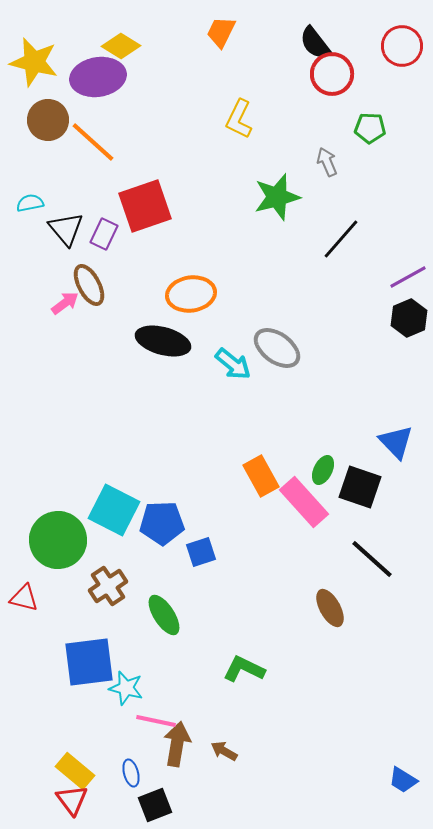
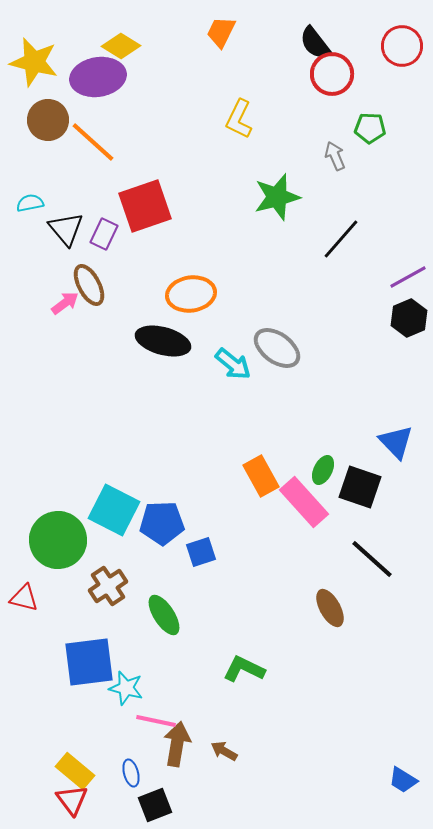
gray arrow at (327, 162): moved 8 px right, 6 px up
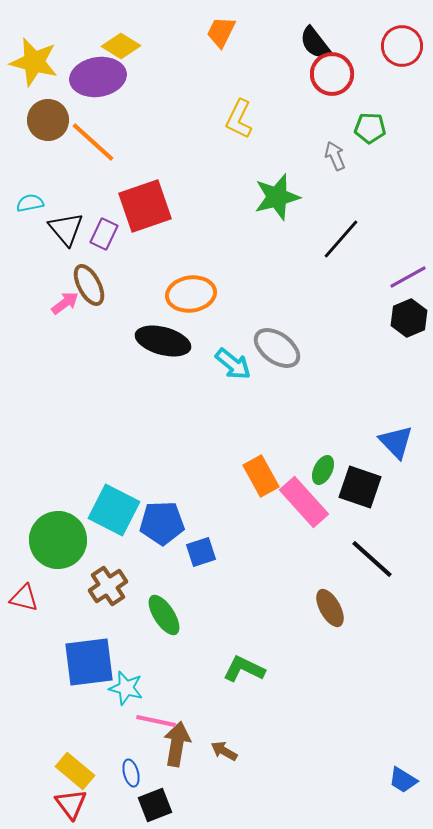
red triangle at (72, 800): moved 1 px left, 4 px down
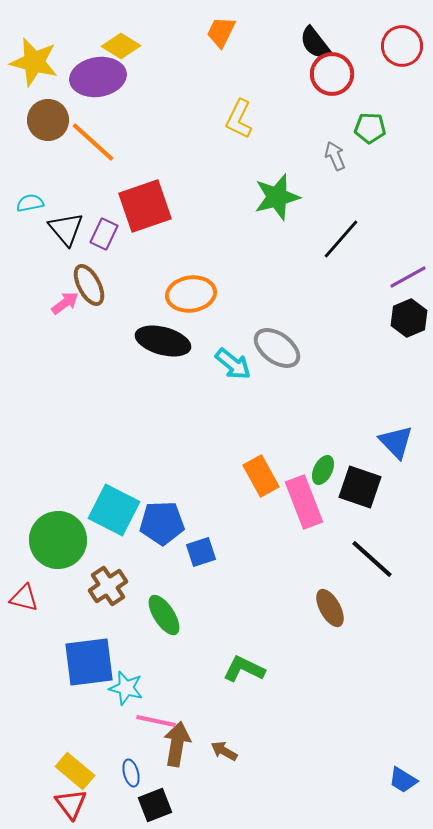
pink rectangle at (304, 502): rotated 21 degrees clockwise
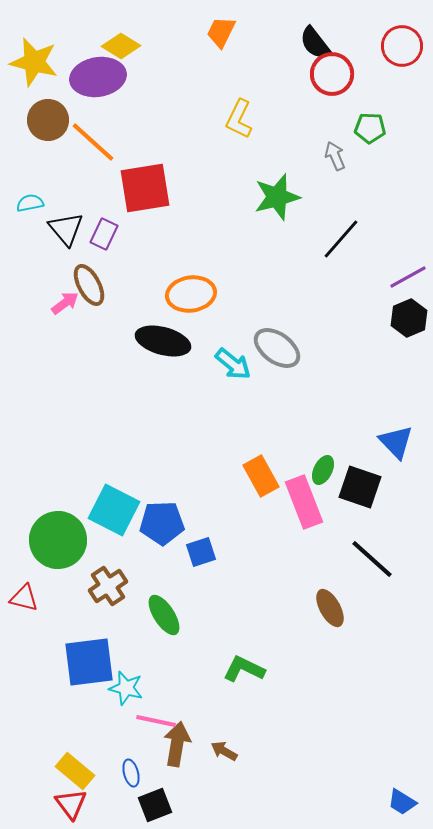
red square at (145, 206): moved 18 px up; rotated 10 degrees clockwise
blue trapezoid at (403, 780): moved 1 px left, 22 px down
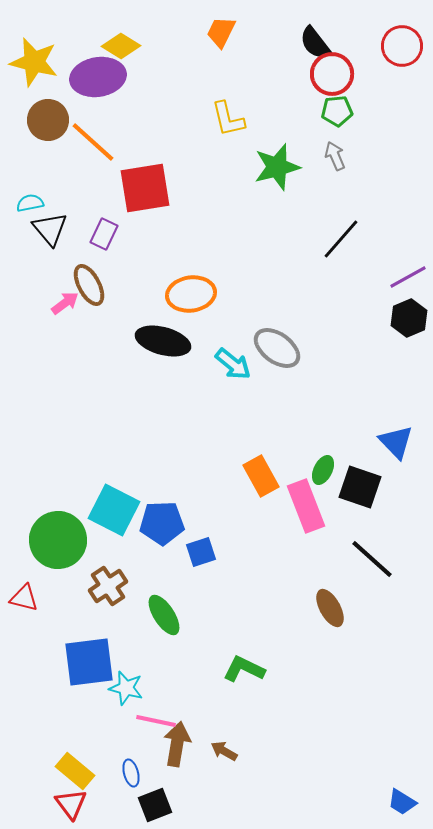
yellow L-shape at (239, 119): moved 11 px left; rotated 39 degrees counterclockwise
green pentagon at (370, 128): moved 33 px left, 17 px up; rotated 8 degrees counterclockwise
green star at (277, 197): moved 30 px up
black triangle at (66, 229): moved 16 px left
pink rectangle at (304, 502): moved 2 px right, 4 px down
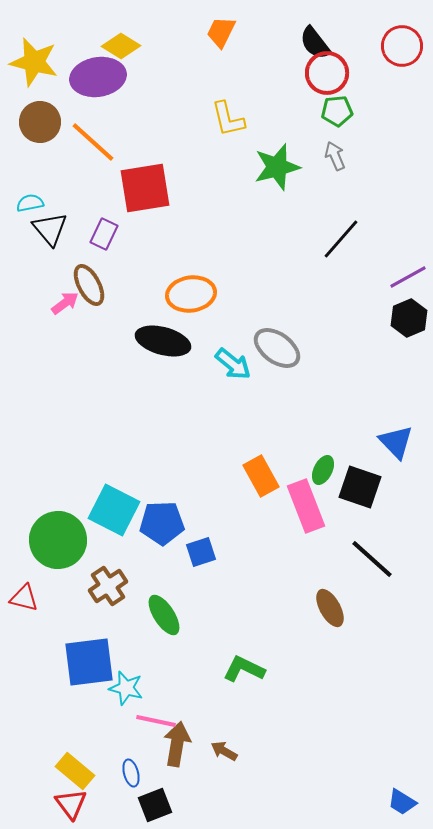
red circle at (332, 74): moved 5 px left, 1 px up
brown circle at (48, 120): moved 8 px left, 2 px down
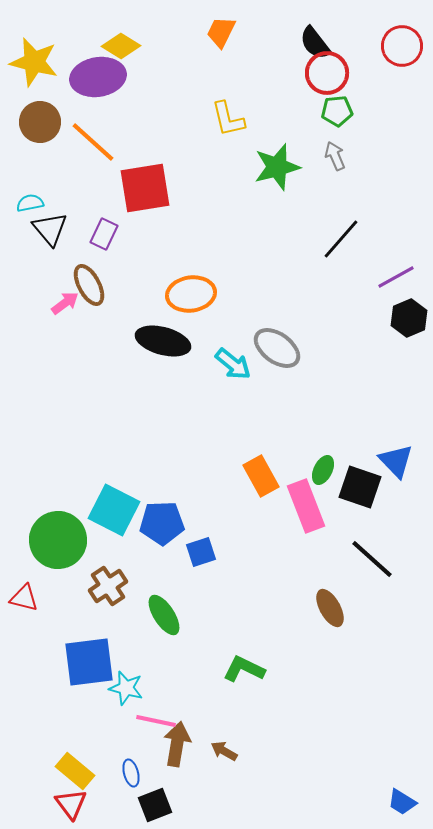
purple line at (408, 277): moved 12 px left
blue triangle at (396, 442): moved 19 px down
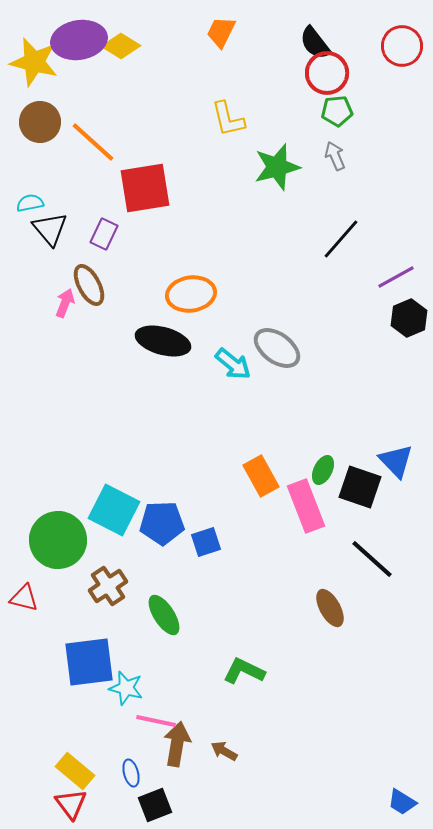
purple ellipse at (98, 77): moved 19 px left, 37 px up
pink arrow at (65, 303): rotated 32 degrees counterclockwise
blue square at (201, 552): moved 5 px right, 10 px up
green L-shape at (244, 669): moved 2 px down
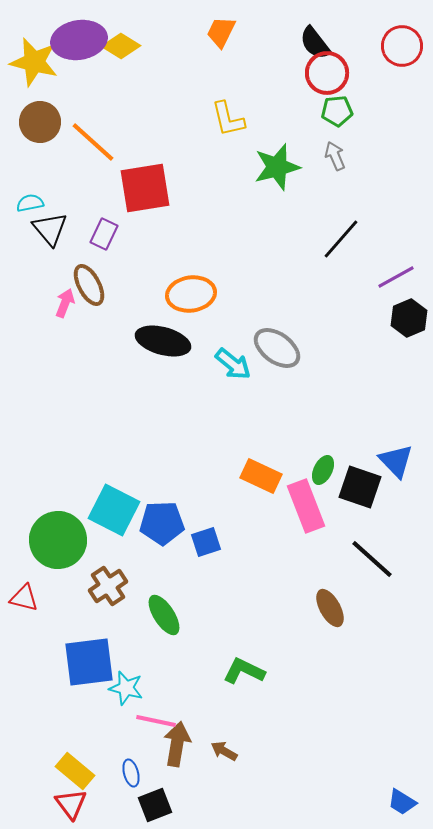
orange rectangle at (261, 476): rotated 36 degrees counterclockwise
